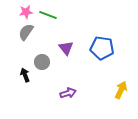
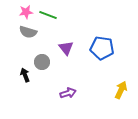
gray semicircle: moved 2 px right; rotated 108 degrees counterclockwise
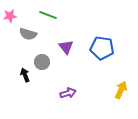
pink star: moved 16 px left, 4 px down
gray semicircle: moved 2 px down
purple triangle: moved 1 px up
